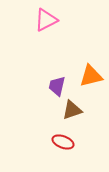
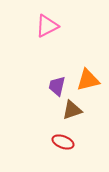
pink triangle: moved 1 px right, 6 px down
orange triangle: moved 3 px left, 4 px down
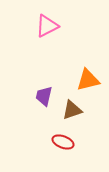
purple trapezoid: moved 13 px left, 10 px down
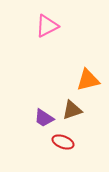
purple trapezoid: moved 22 px down; rotated 70 degrees counterclockwise
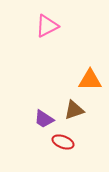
orange triangle: moved 2 px right; rotated 15 degrees clockwise
brown triangle: moved 2 px right
purple trapezoid: moved 1 px down
